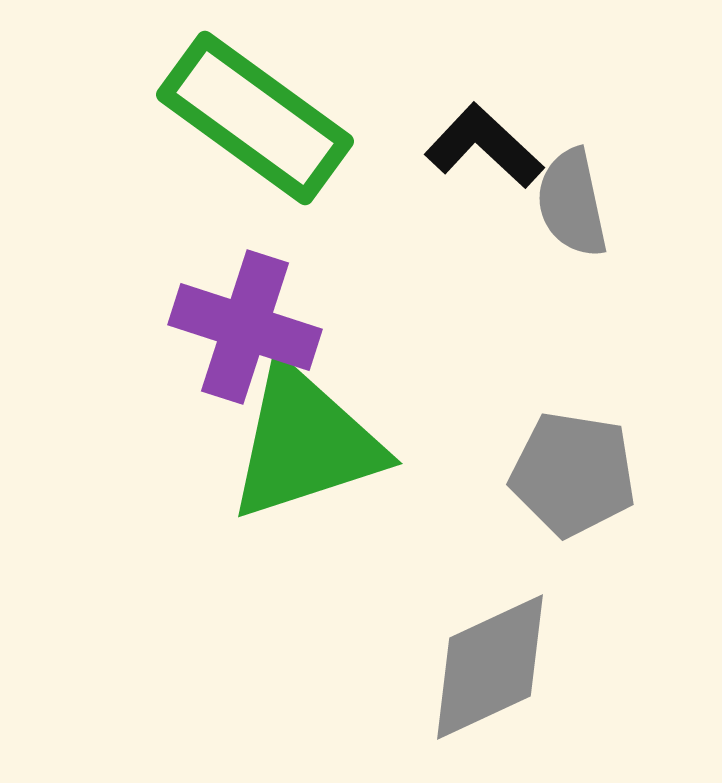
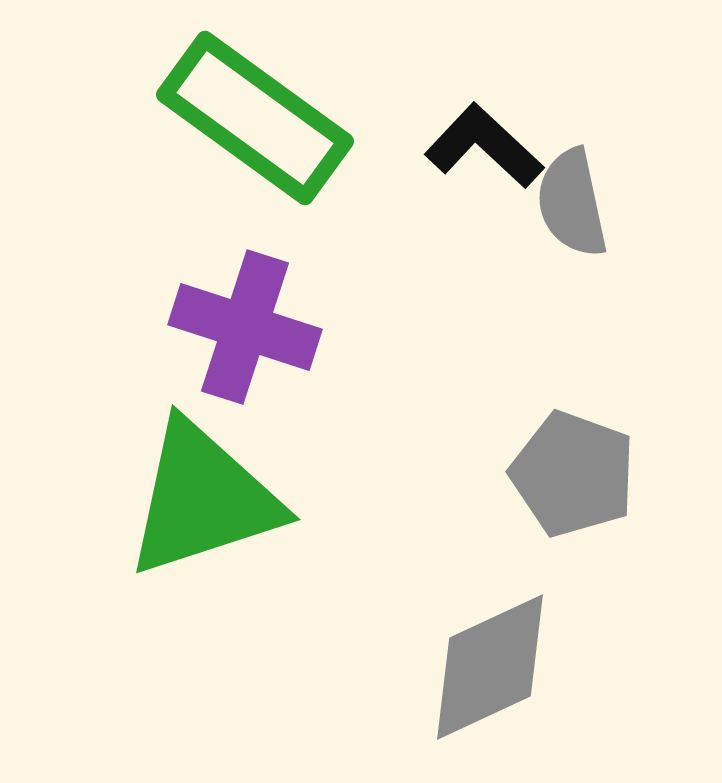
green triangle: moved 102 px left, 56 px down
gray pentagon: rotated 11 degrees clockwise
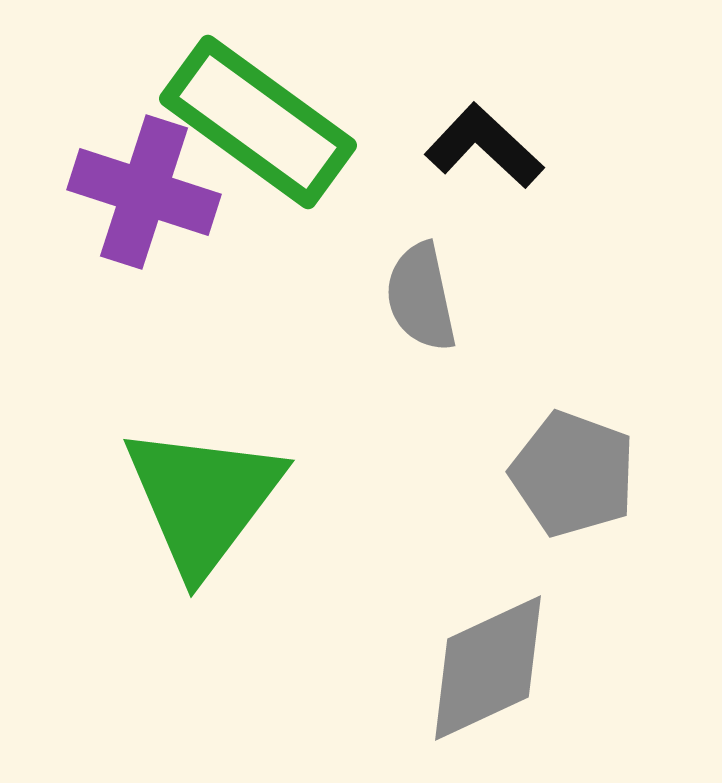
green rectangle: moved 3 px right, 4 px down
gray semicircle: moved 151 px left, 94 px down
purple cross: moved 101 px left, 135 px up
green triangle: rotated 35 degrees counterclockwise
gray diamond: moved 2 px left, 1 px down
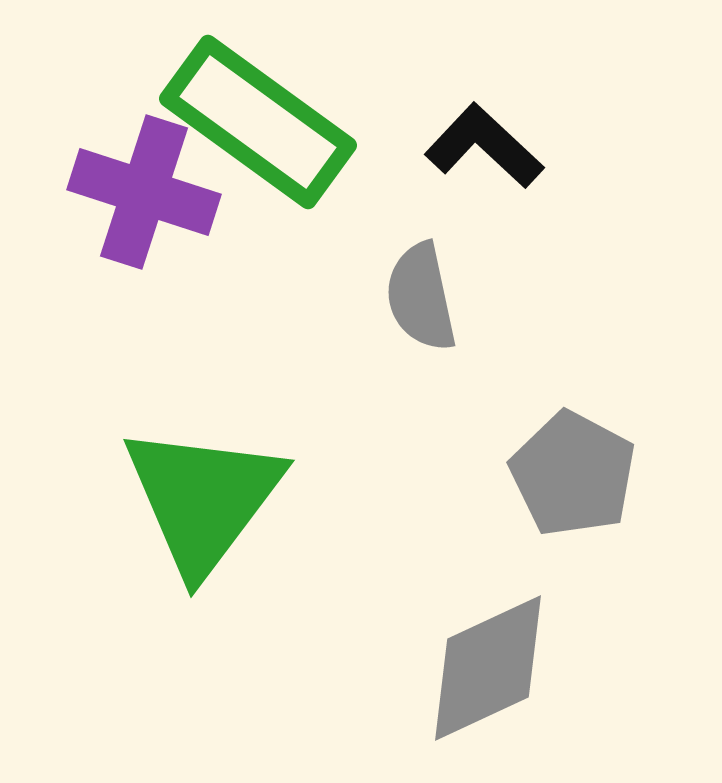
gray pentagon: rotated 8 degrees clockwise
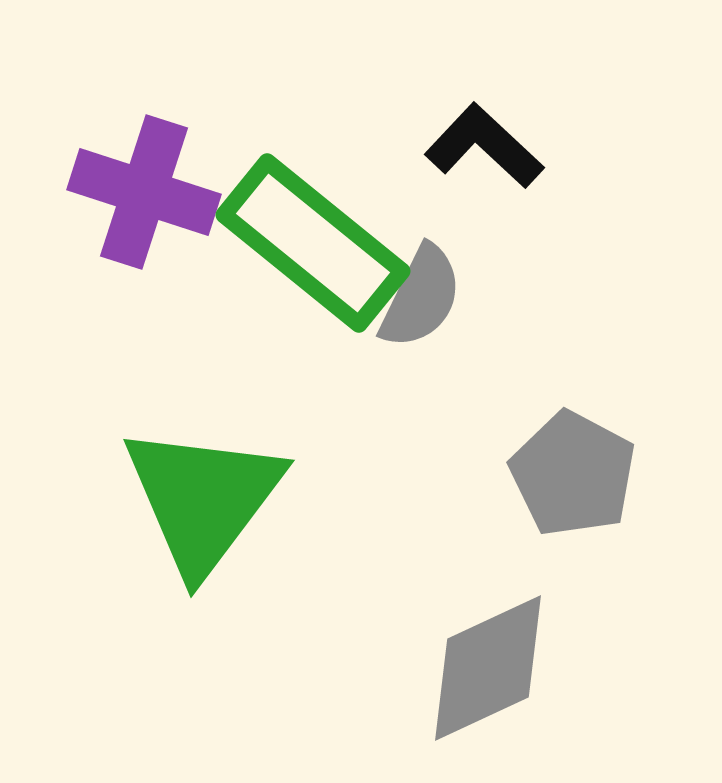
green rectangle: moved 55 px right, 121 px down; rotated 3 degrees clockwise
gray semicircle: rotated 142 degrees counterclockwise
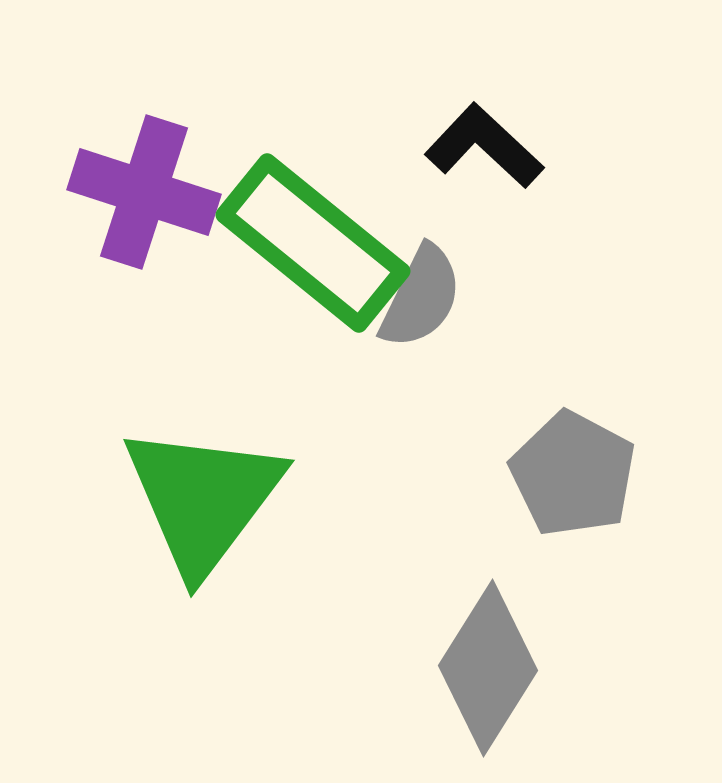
gray diamond: rotated 33 degrees counterclockwise
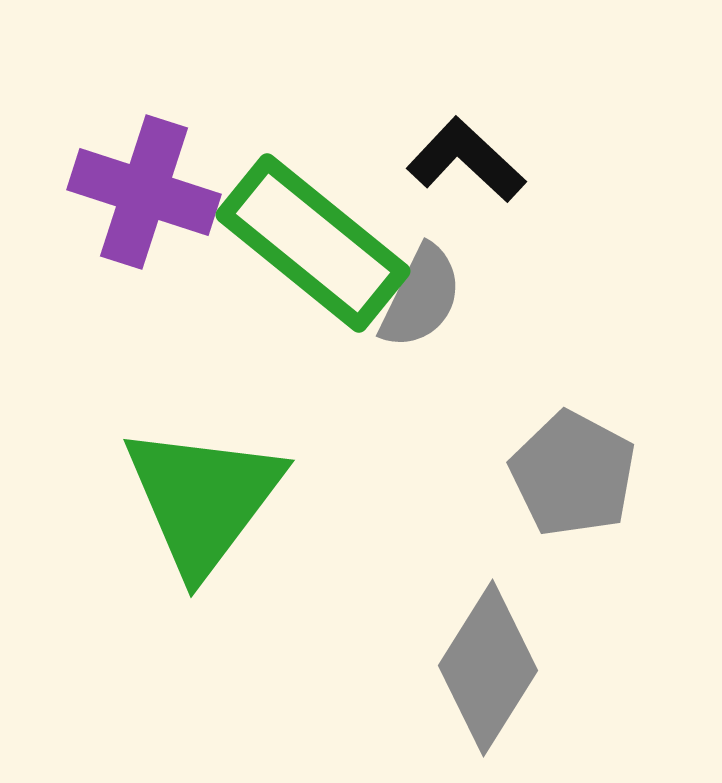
black L-shape: moved 18 px left, 14 px down
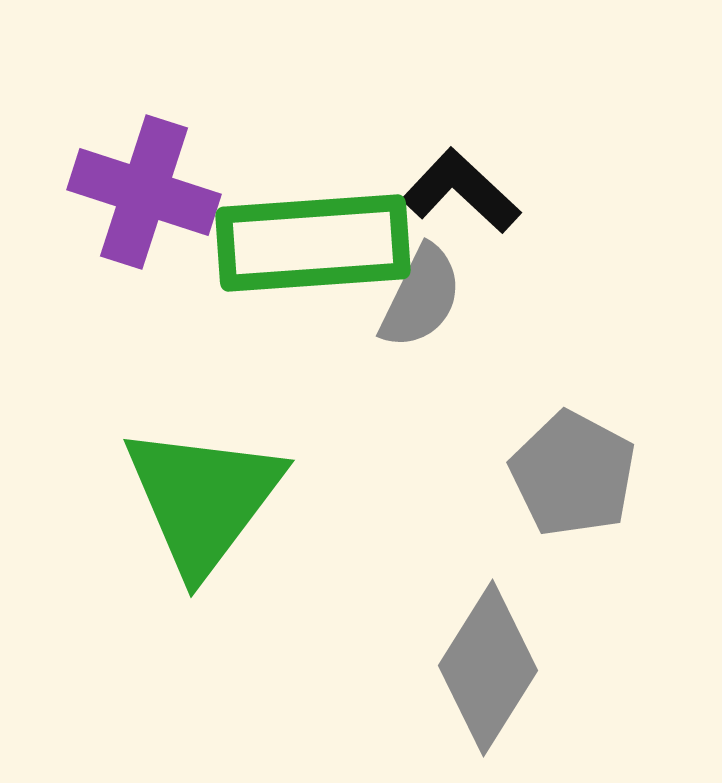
black L-shape: moved 5 px left, 31 px down
green rectangle: rotated 43 degrees counterclockwise
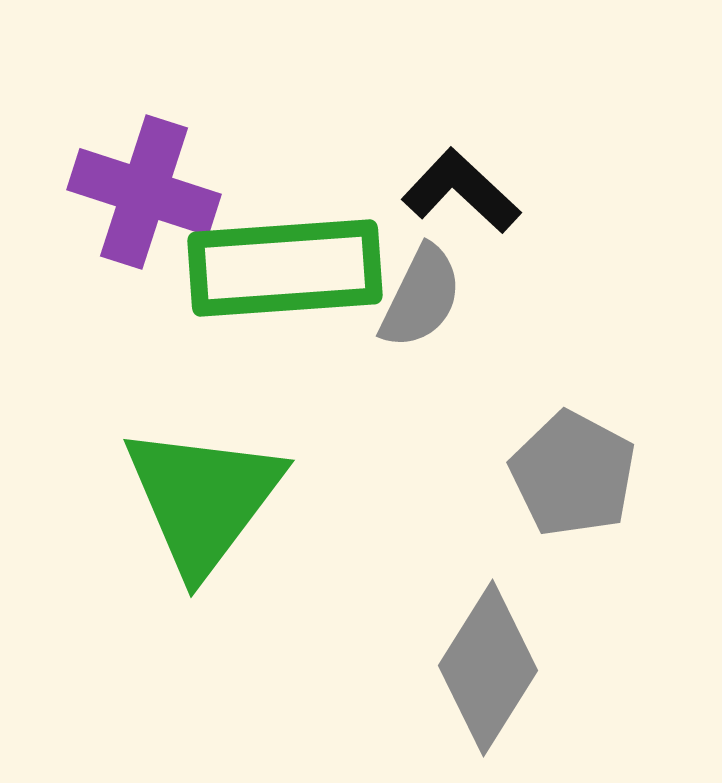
green rectangle: moved 28 px left, 25 px down
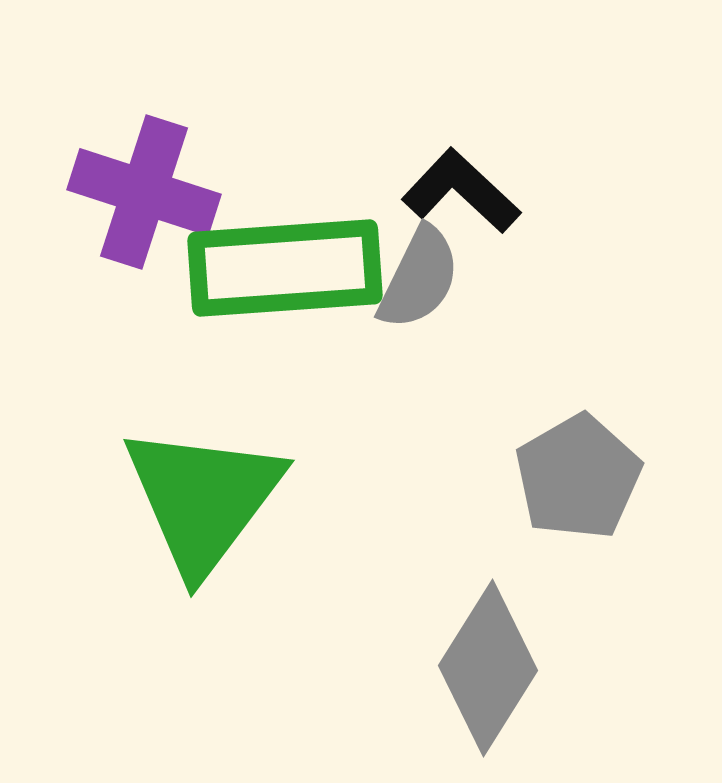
gray semicircle: moved 2 px left, 19 px up
gray pentagon: moved 5 px right, 3 px down; rotated 14 degrees clockwise
